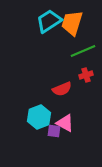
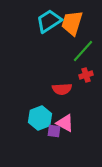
green line: rotated 25 degrees counterclockwise
red semicircle: rotated 18 degrees clockwise
cyan hexagon: moved 1 px right, 1 px down
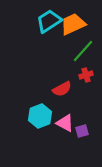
orange trapezoid: moved 1 px right, 1 px down; rotated 48 degrees clockwise
red semicircle: rotated 24 degrees counterclockwise
cyan hexagon: moved 2 px up
purple square: moved 28 px right; rotated 24 degrees counterclockwise
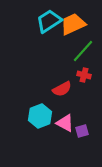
red cross: moved 2 px left; rotated 32 degrees clockwise
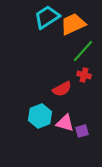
cyan trapezoid: moved 2 px left, 4 px up
pink triangle: rotated 12 degrees counterclockwise
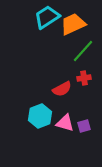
red cross: moved 3 px down; rotated 24 degrees counterclockwise
purple square: moved 2 px right, 5 px up
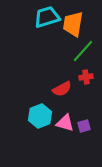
cyan trapezoid: rotated 16 degrees clockwise
orange trapezoid: rotated 56 degrees counterclockwise
red cross: moved 2 px right, 1 px up
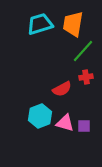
cyan trapezoid: moved 7 px left, 7 px down
purple square: rotated 16 degrees clockwise
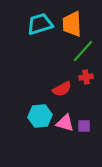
orange trapezoid: moved 1 px left; rotated 12 degrees counterclockwise
cyan hexagon: rotated 15 degrees clockwise
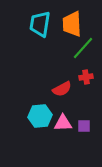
cyan trapezoid: rotated 64 degrees counterclockwise
green line: moved 3 px up
pink triangle: moved 2 px left; rotated 18 degrees counterclockwise
